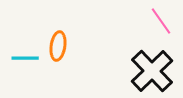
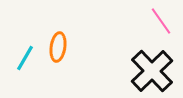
orange ellipse: moved 1 px down
cyan line: rotated 60 degrees counterclockwise
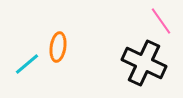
cyan line: moved 2 px right, 6 px down; rotated 20 degrees clockwise
black cross: moved 8 px left, 8 px up; rotated 21 degrees counterclockwise
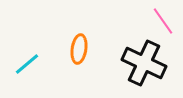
pink line: moved 2 px right
orange ellipse: moved 21 px right, 2 px down
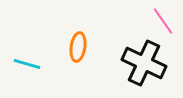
orange ellipse: moved 1 px left, 2 px up
cyan line: rotated 56 degrees clockwise
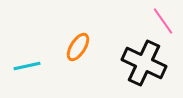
orange ellipse: rotated 24 degrees clockwise
cyan line: moved 2 px down; rotated 28 degrees counterclockwise
